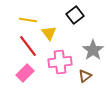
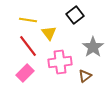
gray star: moved 3 px up
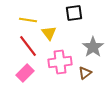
black square: moved 1 px left, 2 px up; rotated 30 degrees clockwise
brown triangle: moved 3 px up
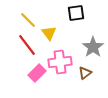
black square: moved 2 px right
yellow line: rotated 36 degrees clockwise
red line: moved 1 px left, 1 px up
pink rectangle: moved 12 px right
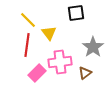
red line: rotated 45 degrees clockwise
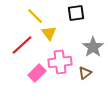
yellow line: moved 7 px right, 4 px up
red line: moved 5 px left; rotated 40 degrees clockwise
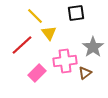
pink cross: moved 5 px right, 1 px up
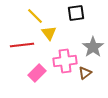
red line: rotated 35 degrees clockwise
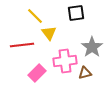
gray star: moved 1 px left
brown triangle: rotated 24 degrees clockwise
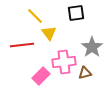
pink cross: moved 1 px left, 1 px down
pink rectangle: moved 4 px right, 3 px down
